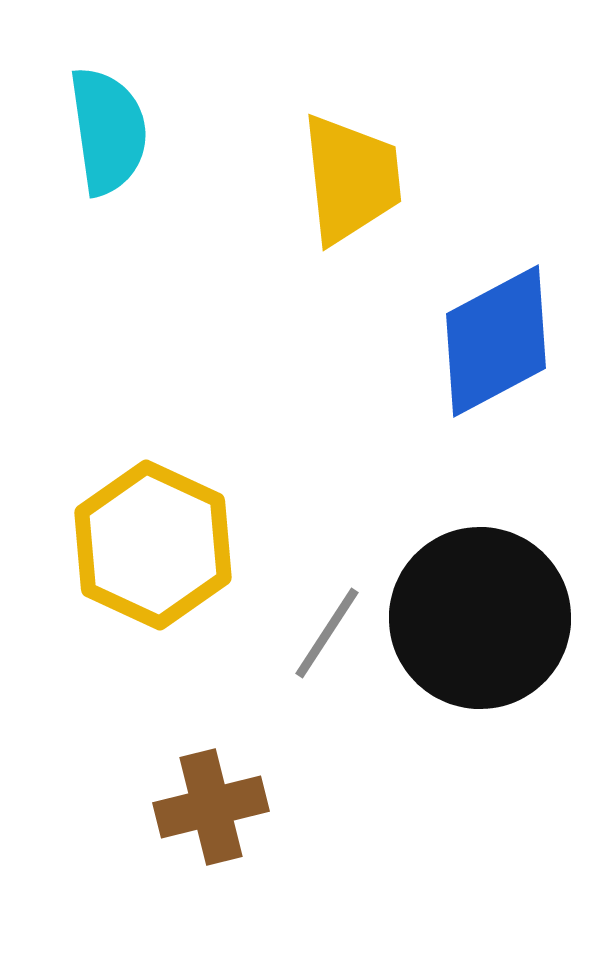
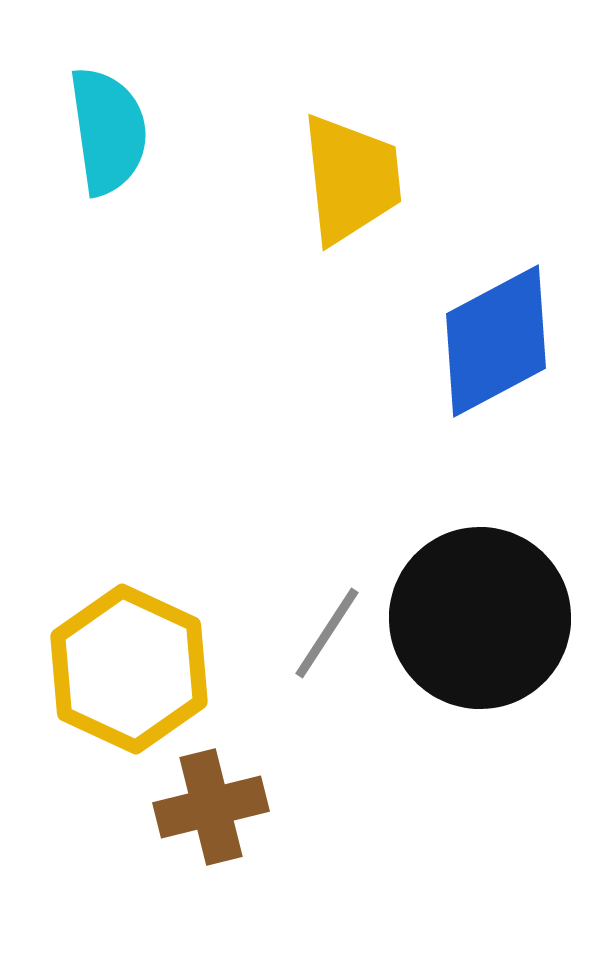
yellow hexagon: moved 24 px left, 124 px down
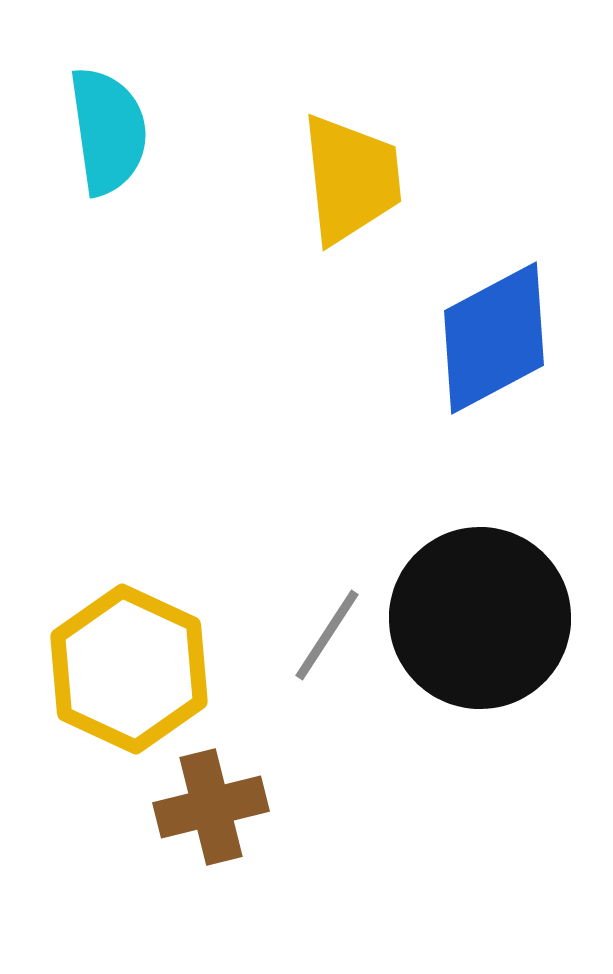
blue diamond: moved 2 px left, 3 px up
gray line: moved 2 px down
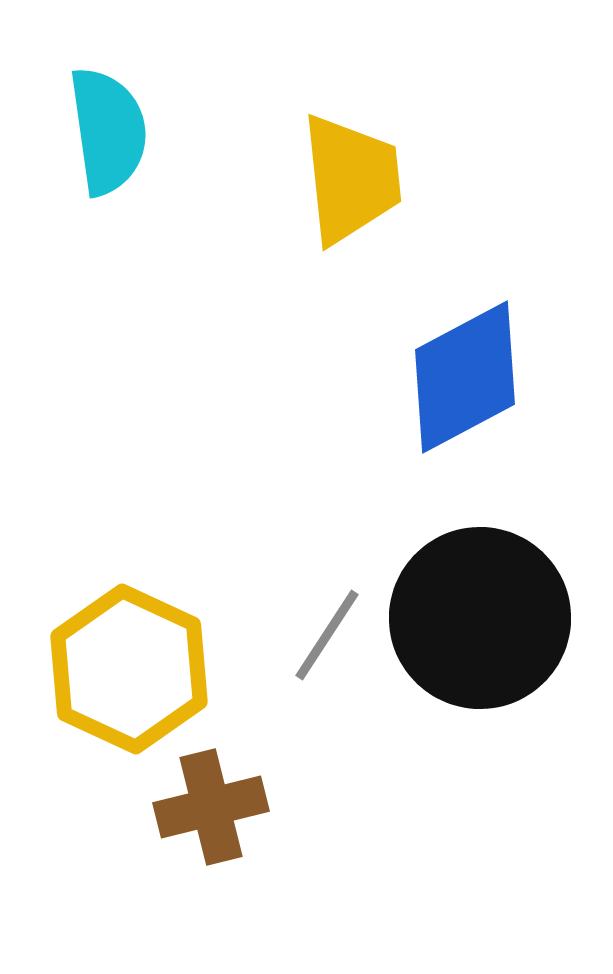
blue diamond: moved 29 px left, 39 px down
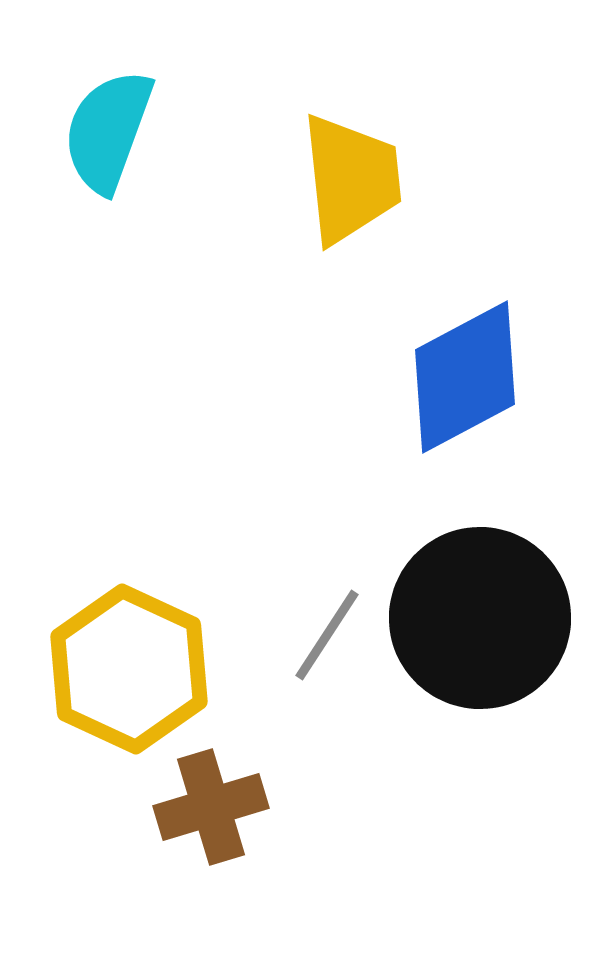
cyan semicircle: rotated 152 degrees counterclockwise
brown cross: rotated 3 degrees counterclockwise
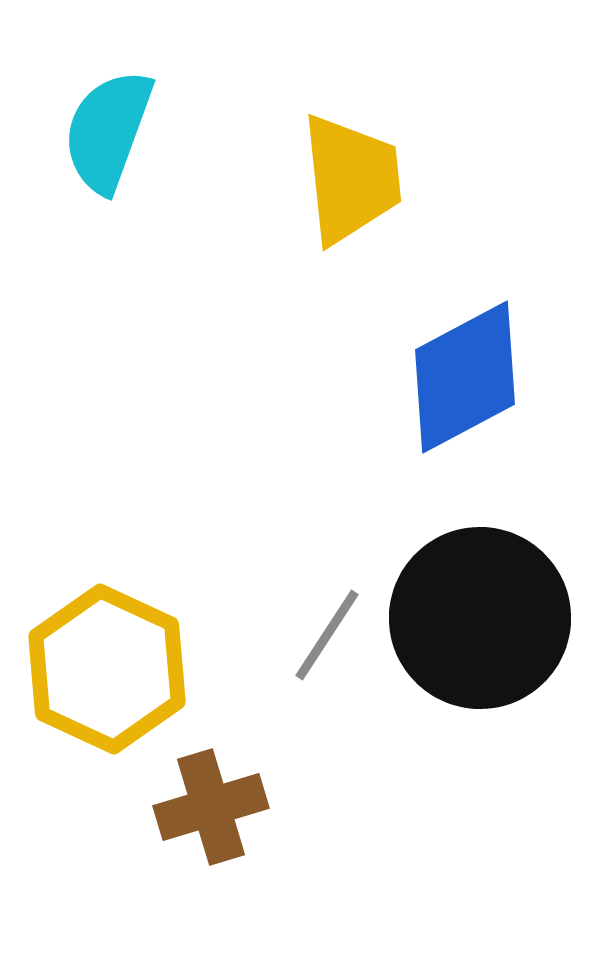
yellow hexagon: moved 22 px left
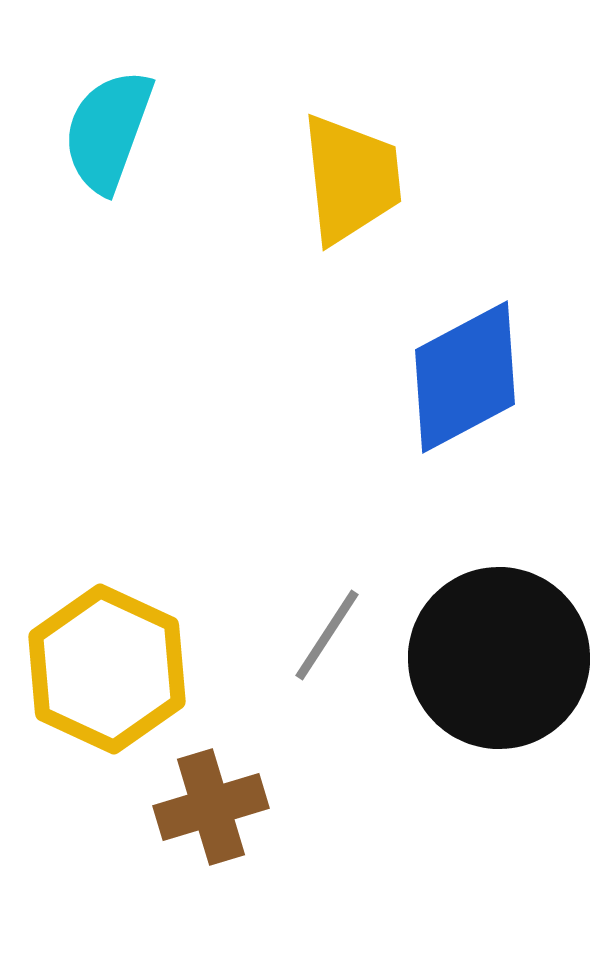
black circle: moved 19 px right, 40 px down
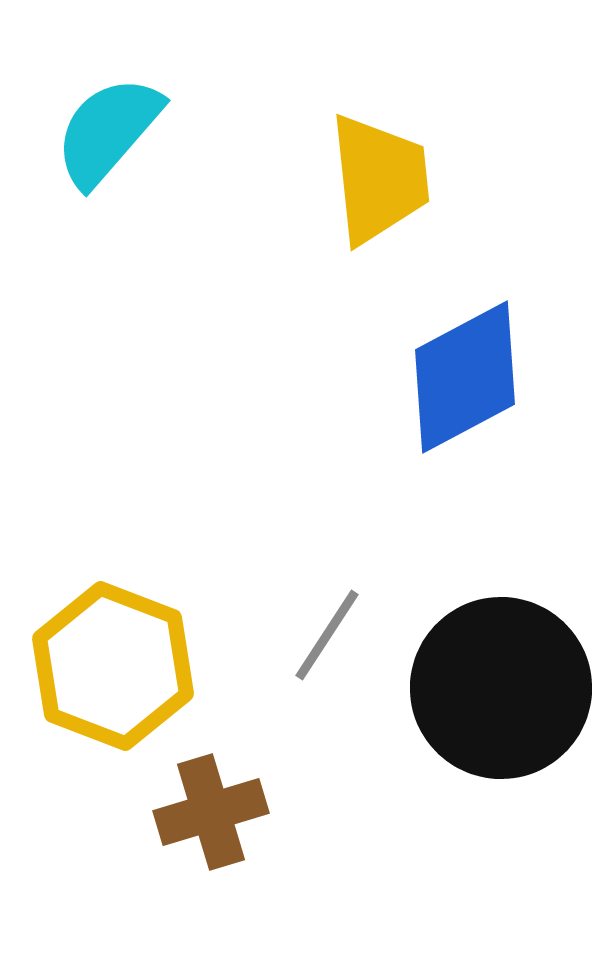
cyan semicircle: rotated 21 degrees clockwise
yellow trapezoid: moved 28 px right
black circle: moved 2 px right, 30 px down
yellow hexagon: moved 6 px right, 3 px up; rotated 4 degrees counterclockwise
brown cross: moved 5 px down
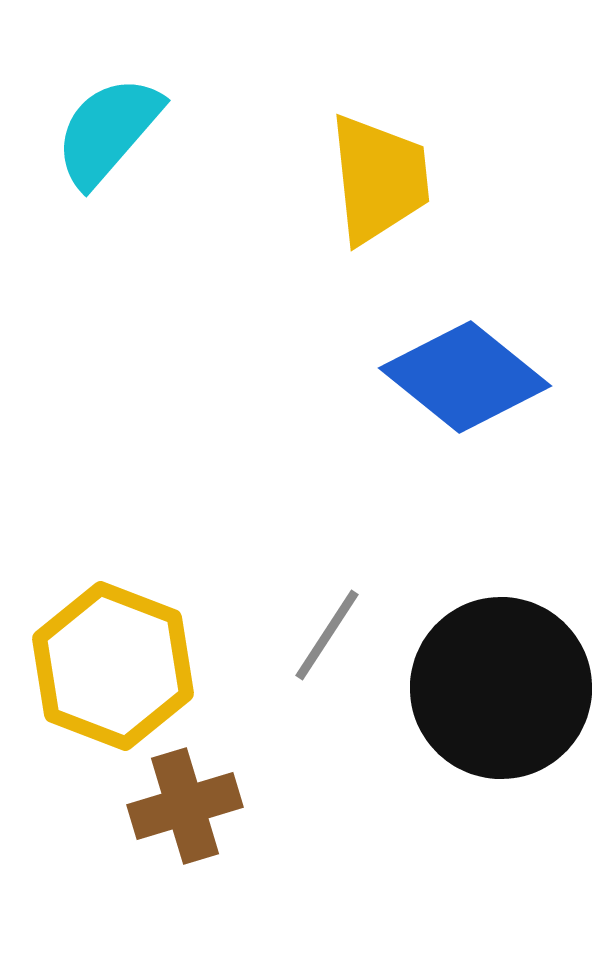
blue diamond: rotated 67 degrees clockwise
brown cross: moved 26 px left, 6 px up
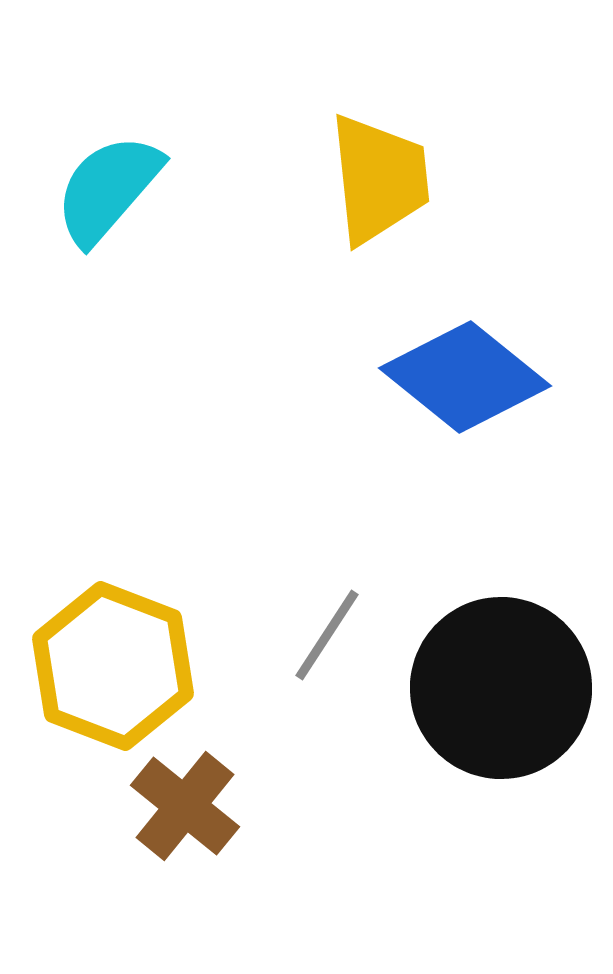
cyan semicircle: moved 58 px down
brown cross: rotated 34 degrees counterclockwise
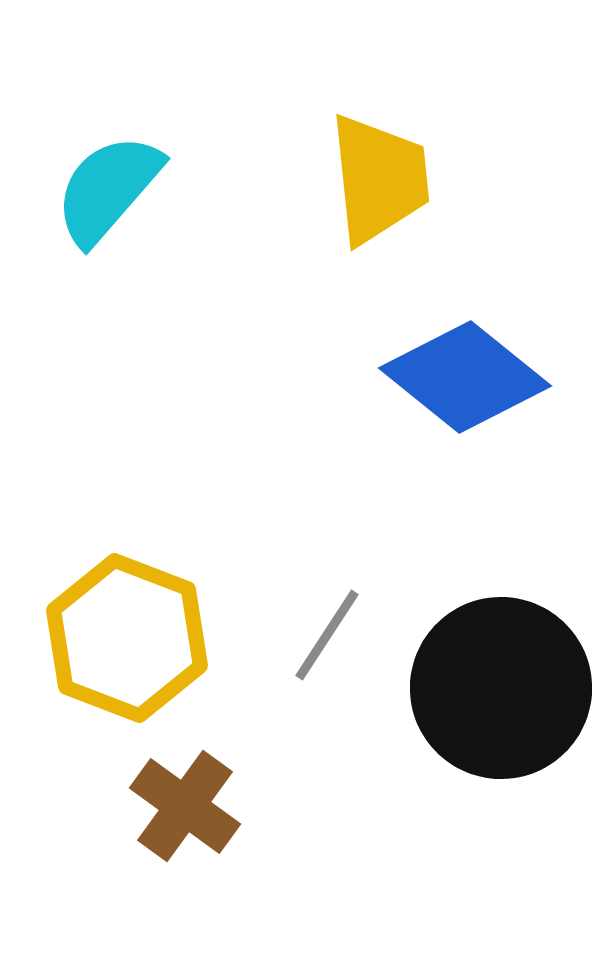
yellow hexagon: moved 14 px right, 28 px up
brown cross: rotated 3 degrees counterclockwise
